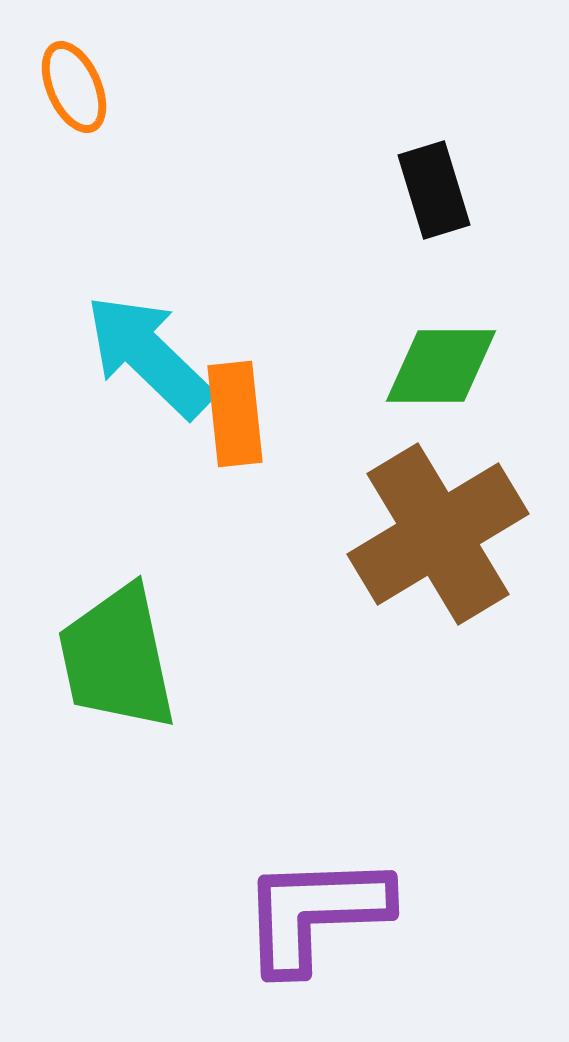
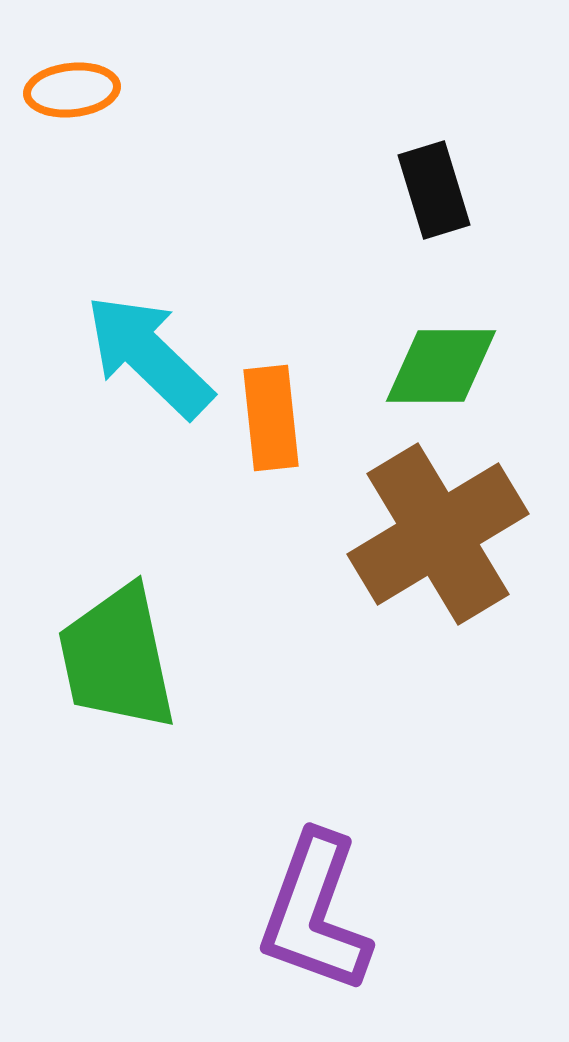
orange ellipse: moved 2 px left, 3 px down; rotated 72 degrees counterclockwise
orange rectangle: moved 36 px right, 4 px down
purple L-shape: rotated 68 degrees counterclockwise
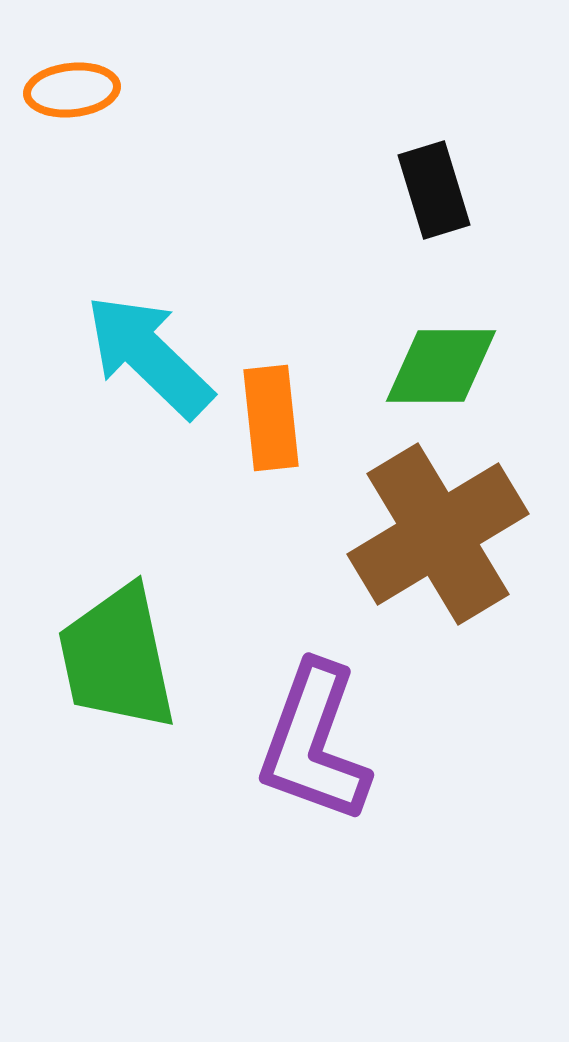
purple L-shape: moved 1 px left, 170 px up
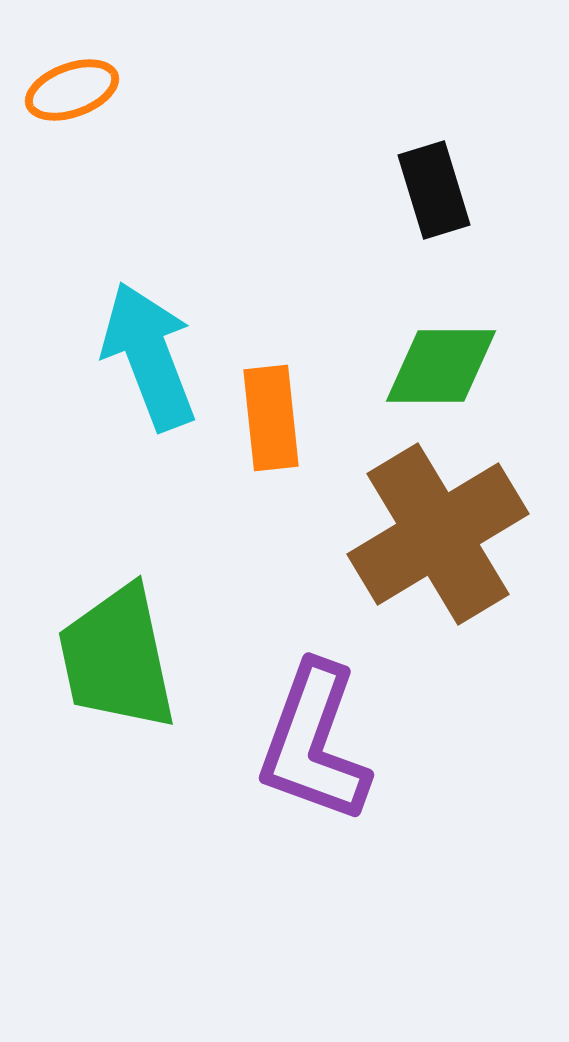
orange ellipse: rotated 14 degrees counterclockwise
cyan arrow: rotated 25 degrees clockwise
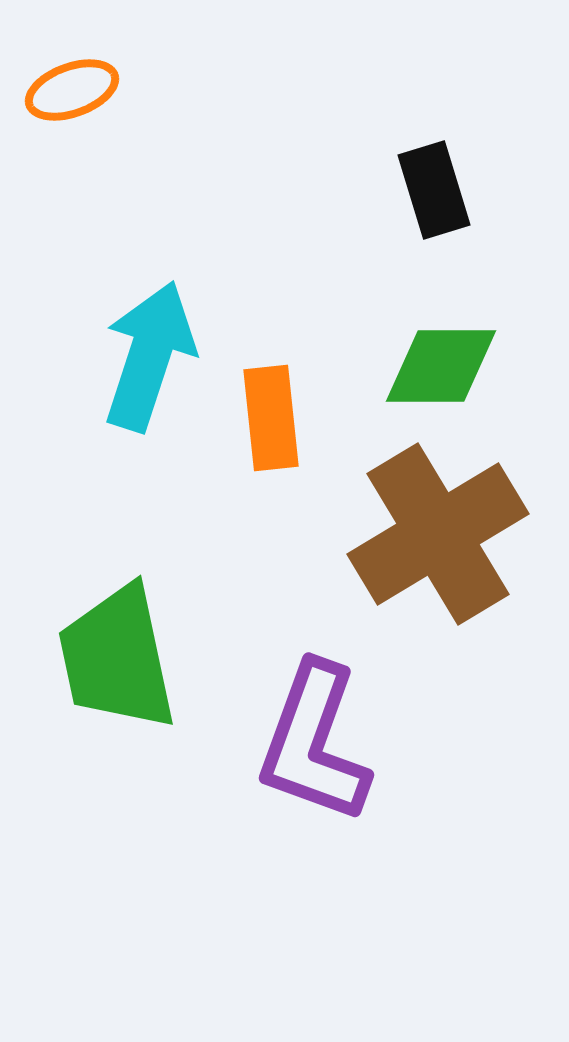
cyan arrow: rotated 39 degrees clockwise
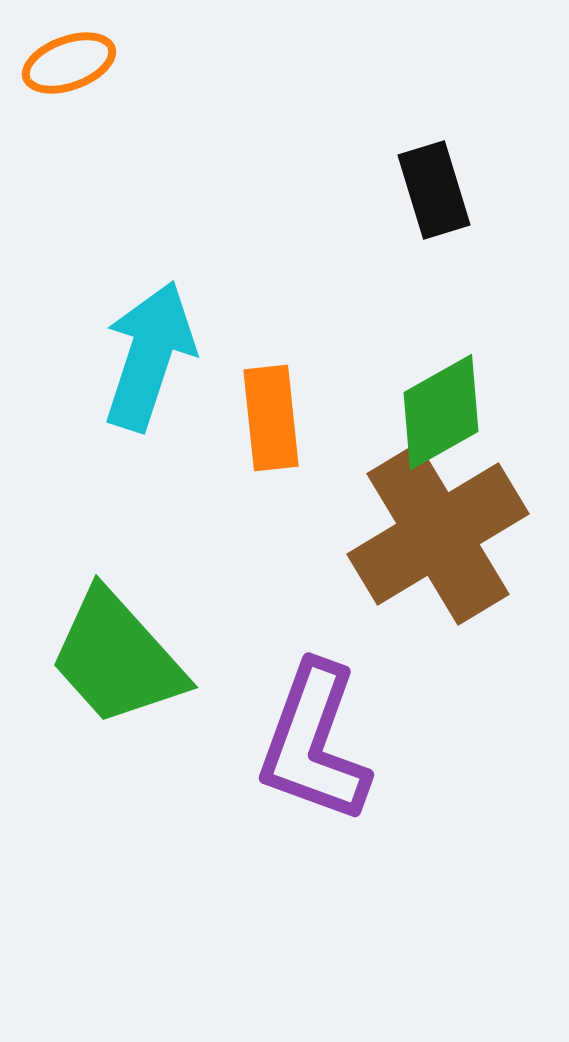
orange ellipse: moved 3 px left, 27 px up
green diamond: moved 46 px down; rotated 29 degrees counterclockwise
green trapezoid: rotated 30 degrees counterclockwise
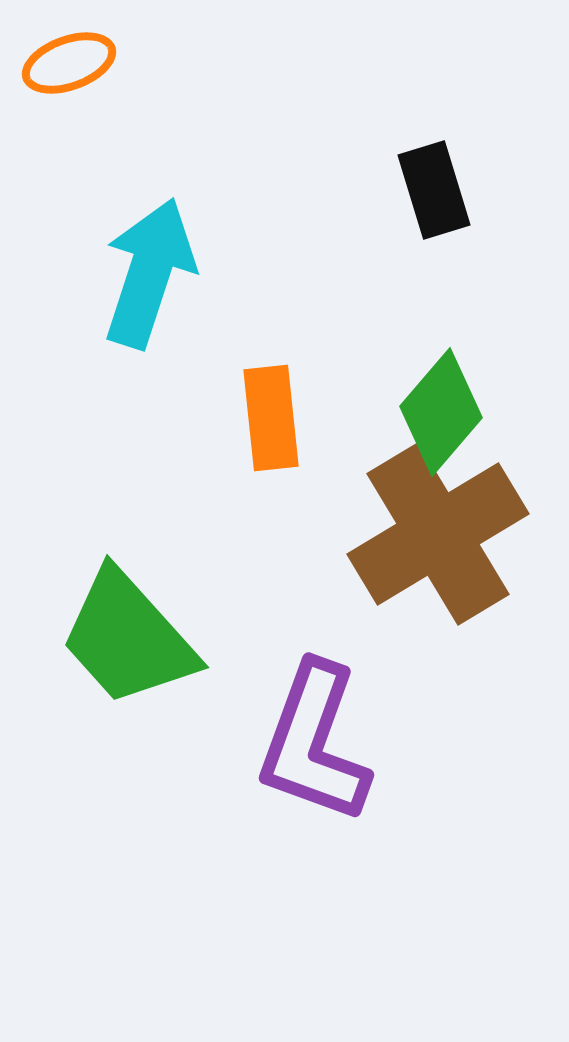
cyan arrow: moved 83 px up
green diamond: rotated 20 degrees counterclockwise
green trapezoid: moved 11 px right, 20 px up
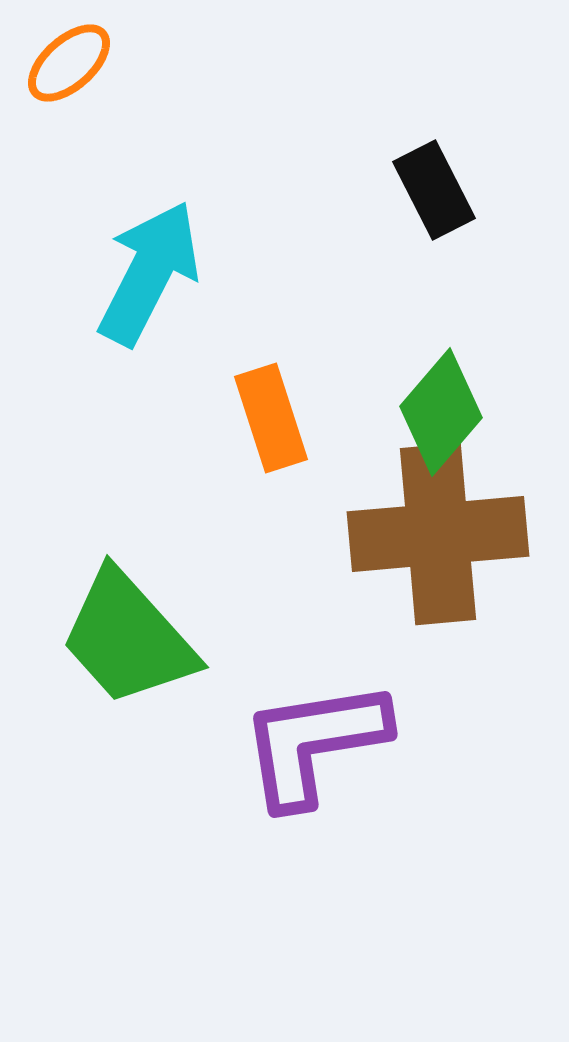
orange ellipse: rotated 22 degrees counterclockwise
black rectangle: rotated 10 degrees counterclockwise
cyan arrow: rotated 9 degrees clockwise
orange rectangle: rotated 12 degrees counterclockwise
brown cross: rotated 26 degrees clockwise
purple L-shape: rotated 61 degrees clockwise
